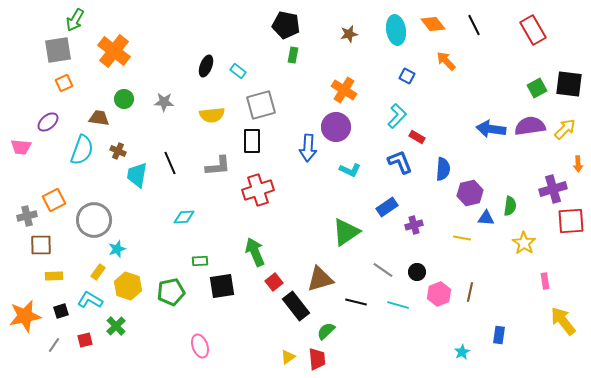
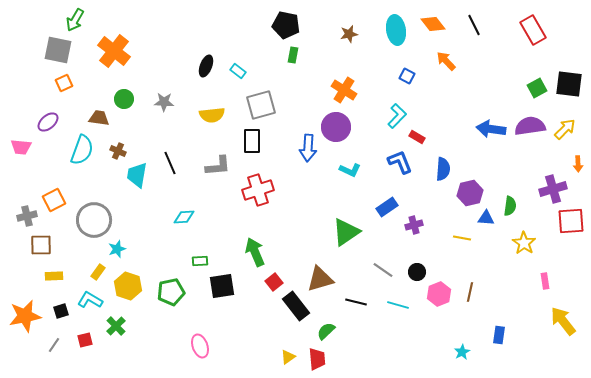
gray square at (58, 50): rotated 20 degrees clockwise
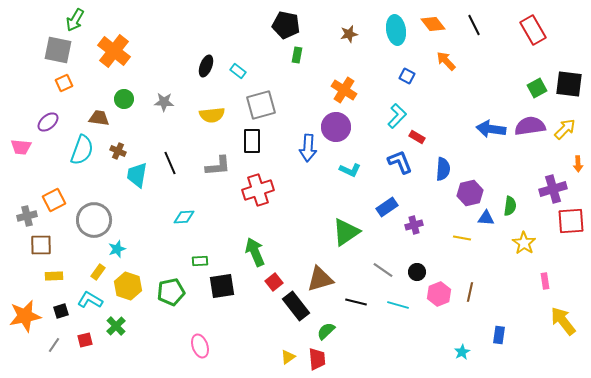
green rectangle at (293, 55): moved 4 px right
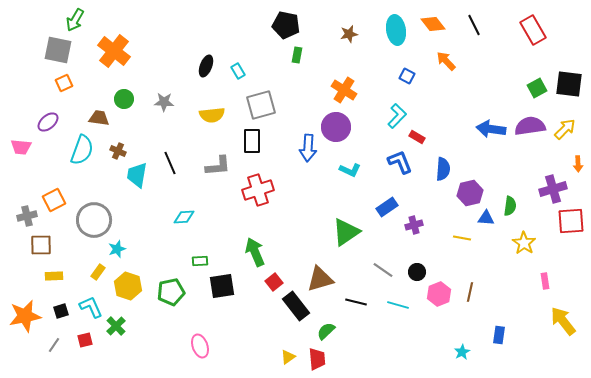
cyan rectangle at (238, 71): rotated 21 degrees clockwise
cyan L-shape at (90, 300): moved 1 px right, 7 px down; rotated 35 degrees clockwise
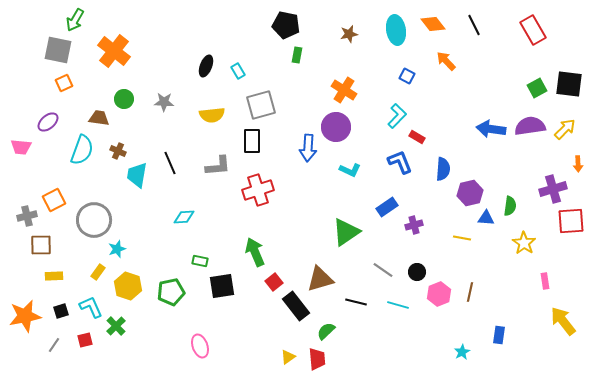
green rectangle at (200, 261): rotated 14 degrees clockwise
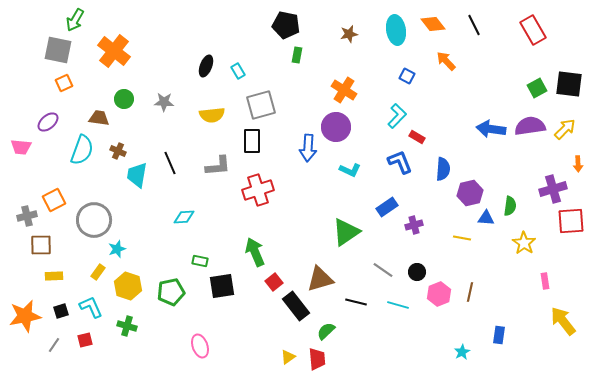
green cross at (116, 326): moved 11 px right; rotated 30 degrees counterclockwise
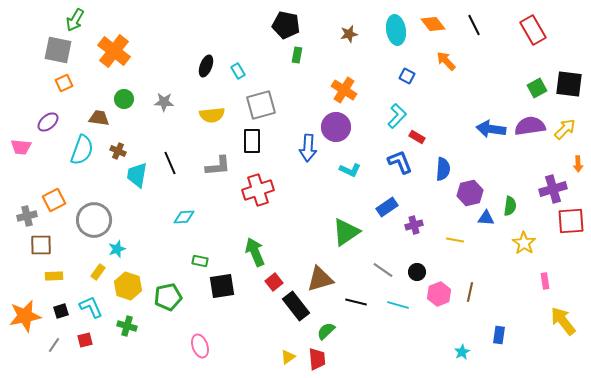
yellow line at (462, 238): moved 7 px left, 2 px down
green pentagon at (171, 292): moved 3 px left, 5 px down
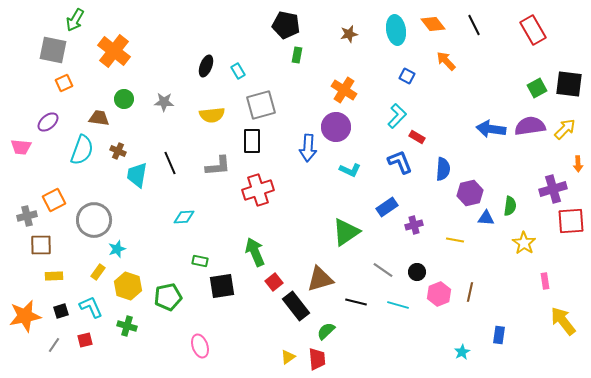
gray square at (58, 50): moved 5 px left
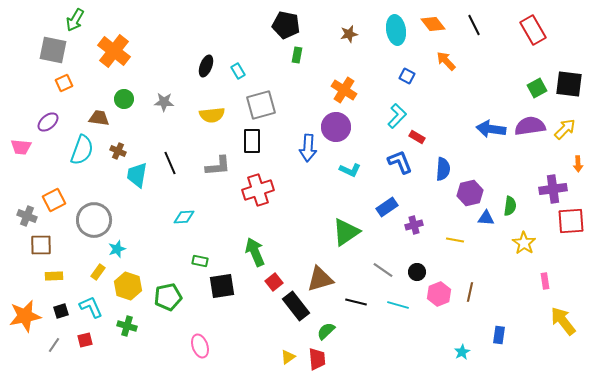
purple cross at (553, 189): rotated 8 degrees clockwise
gray cross at (27, 216): rotated 36 degrees clockwise
